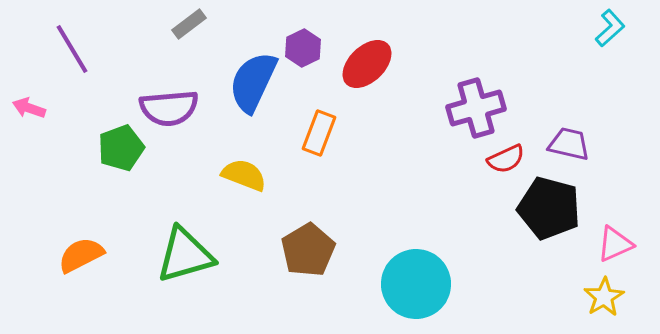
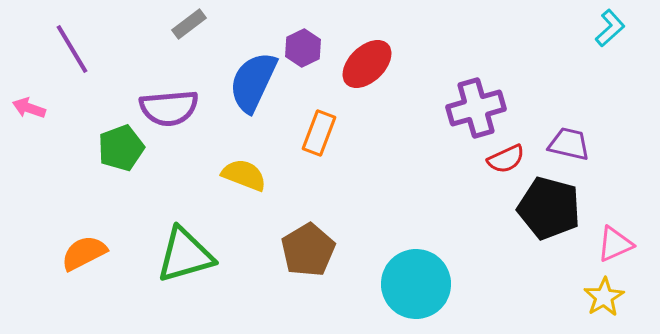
orange semicircle: moved 3 px right, 2 px up
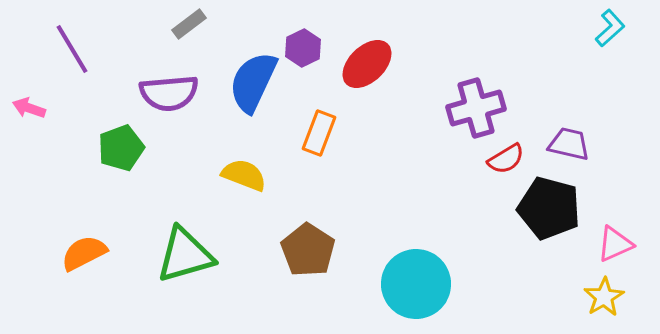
purple semicircle: moved 15 px up
red semicircle: rotated 6 degrees counterclockwise
brown pentagon: rotated 8 degrees counterclockwise
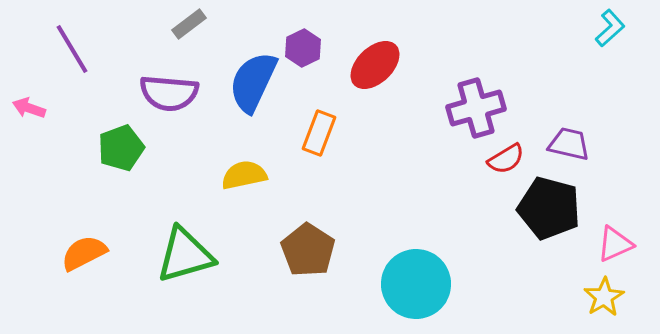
red ellipse: moved 8 px right, 1 px down
purple semicircle: rotated 10 degrees clockwise
yellow semicircle: rotated 33 degrees counterclockwise
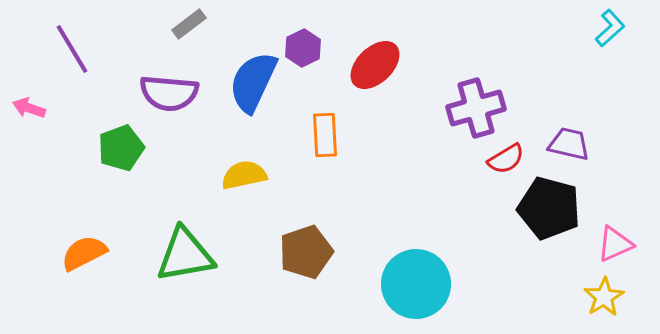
orange rectangle: moved 6 px right, 2 px down; rotated 24 degrees counterclockwise
brown pentagon: moved 2 px left, 2 px down; rotated 20 degrees clockwise
green triangle: rotated 6 degrees clockwise
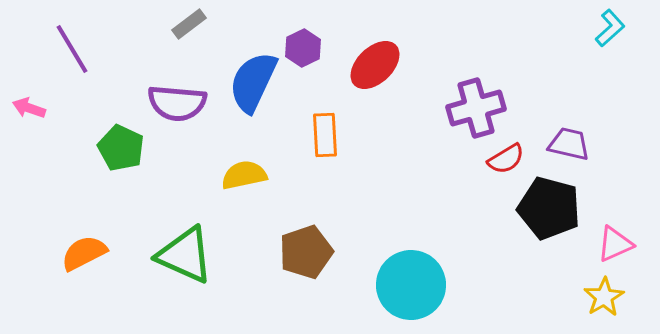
purple semicircle: moved 8 px right, 10 px down
green pentagon: rotated 27 degrees counterclockwise
green triangle: rotated 34 degrees clockwise
cyan circle: moved 5 px left, 1 px down
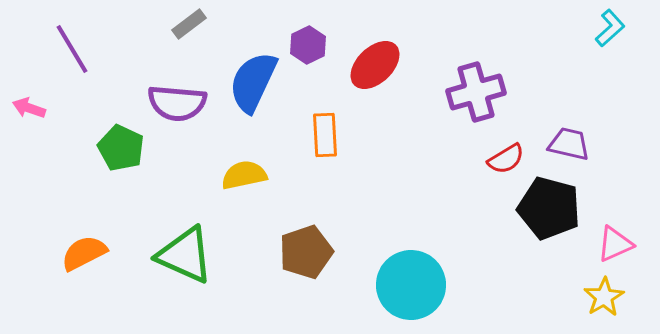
purple hexagon: moved 5 px right, 3 px up
purple cross: moved 16 px up
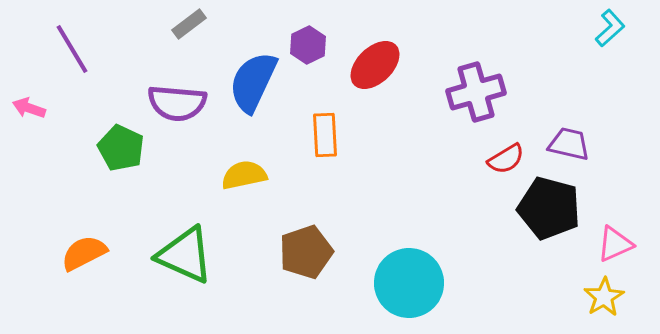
cyan circle: moved 2 px left, 2 px up
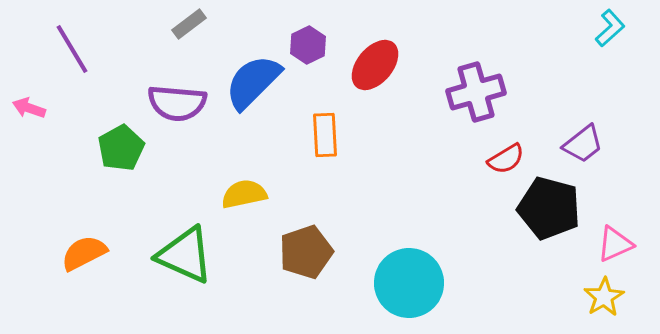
red ellipse: rotated 6 degrees counterclockwise
blue semicircle: rotated 20 degrees clockwise
purple trapezoid: moved 14 px right; rotated 129 degrees clockwise
green pentagon: rotated 18 degrees clockwise
yellow semicircle: moved 19 px down
